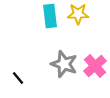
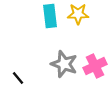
pink cross: rotated 15 degrees clockwise
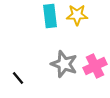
yellow star: moved 1 px left, 1 px down
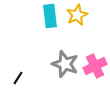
yellow star: rotated 25 degrees counterclockwise
gray star: moved 1 px right
black line: rotated 72 degrees clockwise
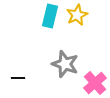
cyan rectangle: rotated 20 degrees clockwise
pink cross: moved 17 px down; rotated 15 degrees counterclockwise
black line: rotated 56 degrees clockwise
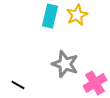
black line: moved 7 px down; rotated 32 degrees clockwise
pink cross: rotated 10 degrees clockwise
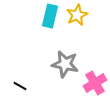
gray star: rotated 8 degrees counterclockwise
black line: moved 2 px right, 1 px down
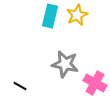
pink cross: rotated 30 degrees counterclockwise
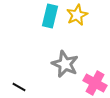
gray star: rotated 12 degrees clockwise
black line: moved 1 px left, 1 px down
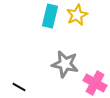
gray star: rotated 12 degrees counterclockwise
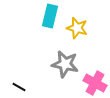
yellow star: moved 13 px down; rotated 30 degrees counterclockwise
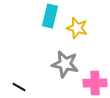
pink cross: rotated 30 degrees counterclockwise
